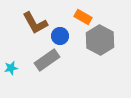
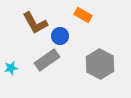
orange rectangle: moved 2 px up
gray hexagon: moved 24 px down
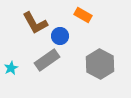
cyan star: rotated 16 degrees counterclockwise
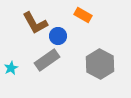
blue circle: moved 2 px left
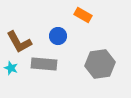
brown L-shape: moved 16 px left, 19 px down
gray rectangle: moved 3 px left, 4 px down; rotated 40 degrees clockwise
gray hexagon: rotated 24 degrees clockwise
cyan star: rotated 24 degrees counterclockwise
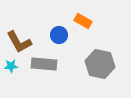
orange rectangle: moved 6 px down
blue circle: moved 1 px right, 1 px up
gray hexagon: rotated 20 degrees clockwise
cyan star: moved 2 px up; rotated 24 degrees counterclockwise
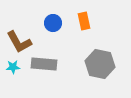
orange rectangle: moved 1 px right; rotated 48 degrees clockwise
blue circle: moved 6 px left, 12 px up
cyan star: moved 2 px right, 1 px down
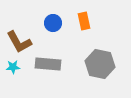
gray rectangle: moved 4 px right
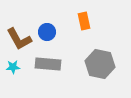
blue circle: moved 6 px left, 9 px down
brown L-shape: moved 3 px up
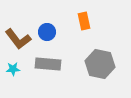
brown L-shape: moved 1 px left; rotated 8 degrees counterclockwise
cyan star: moved 2 px down
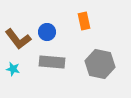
gray rectangle: moved 4 px right, 2 px up
cyan star: rotated 16 degrees clockwise
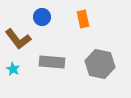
orange rectangle: moved 1 px left, 2 px up
blue circle: moved 5 px left, 15 px up
cyan star: rotated 16 degrees clockwise
